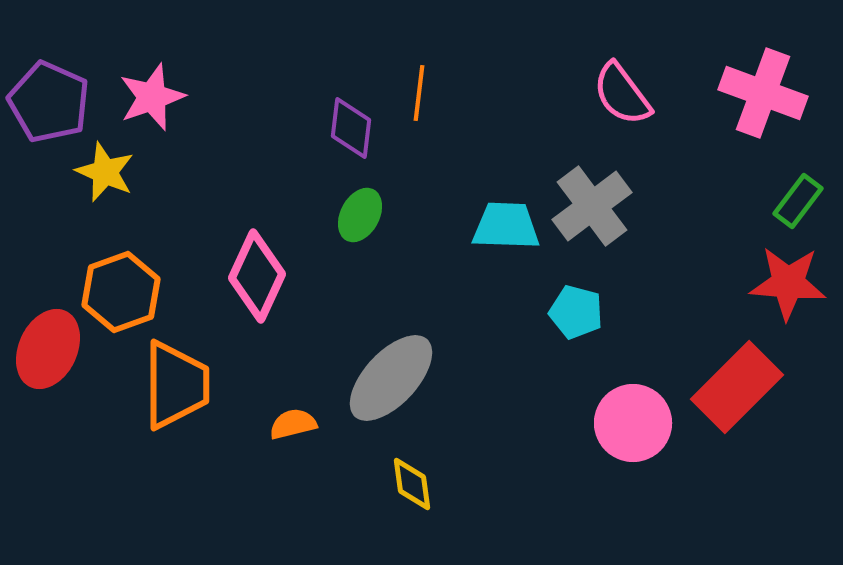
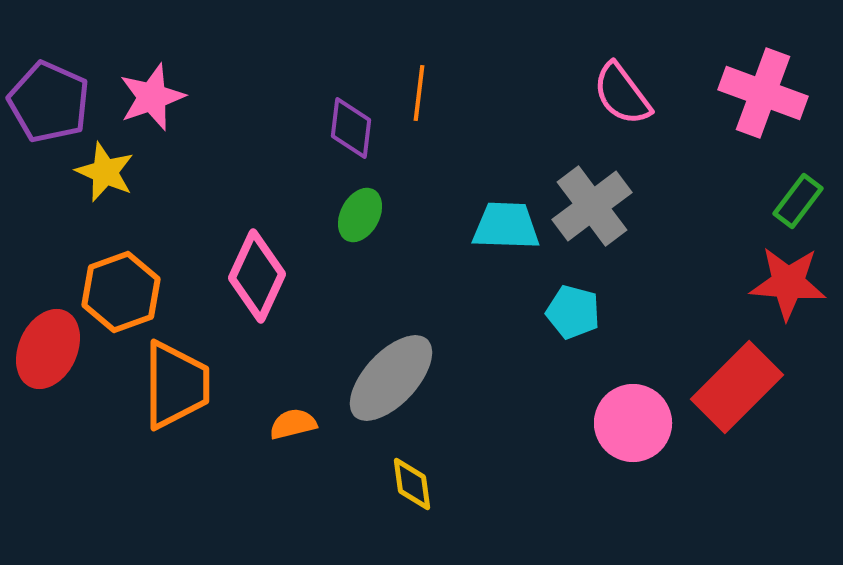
cyan pentagon: moved 3 px left
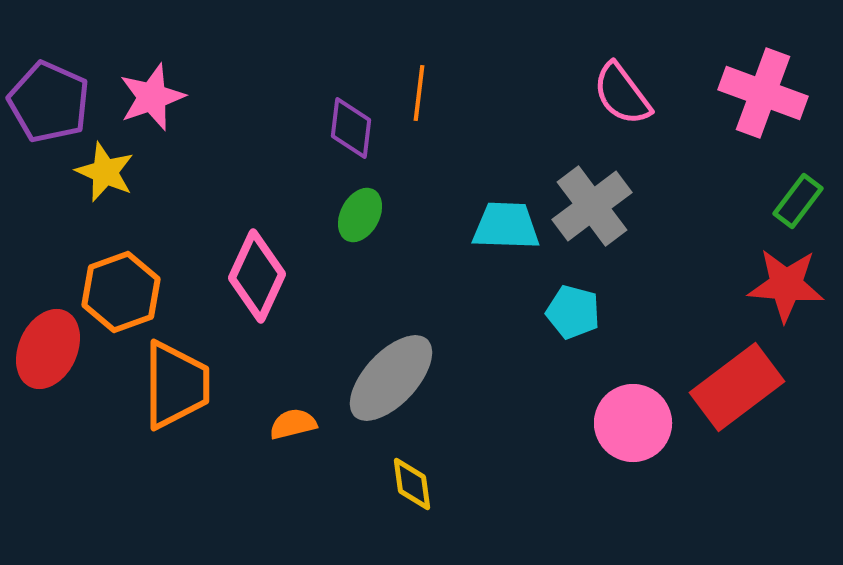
red star: moved 2 px left, 2 px down
red rectangle: rotated 8 degrees clockwise
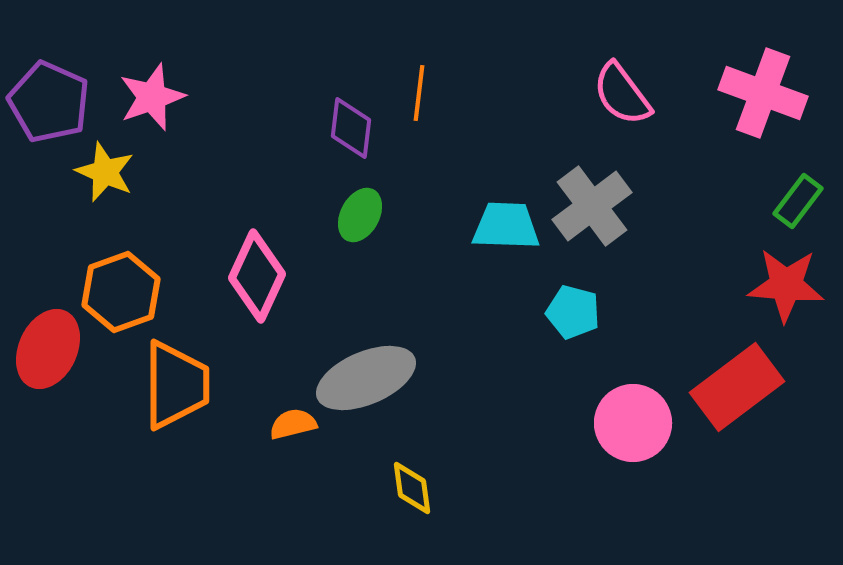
gray ellipse: moved 25 px left; rotated 24 degrees clockwise
yellow diamond: moved 4 px down
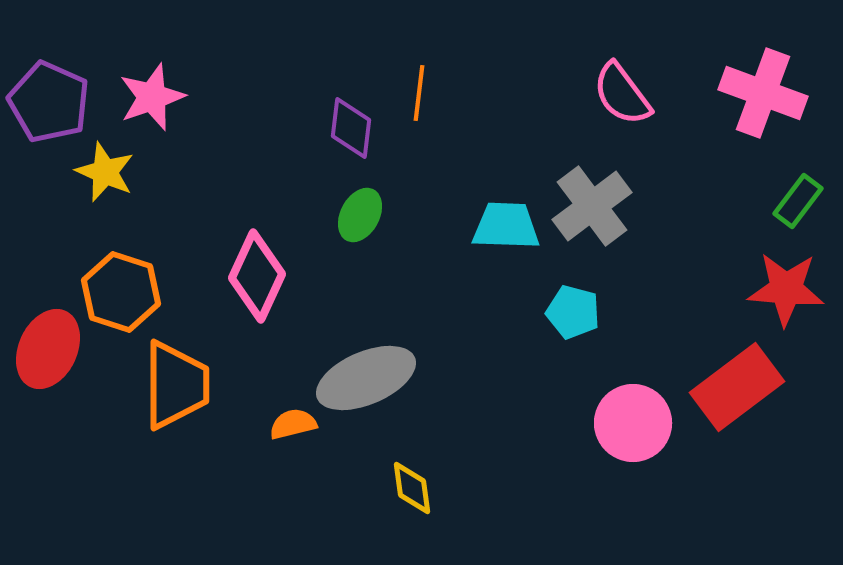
red star: moved 4 px down
orange hexagon: rotated 22 degrees counterclockwise
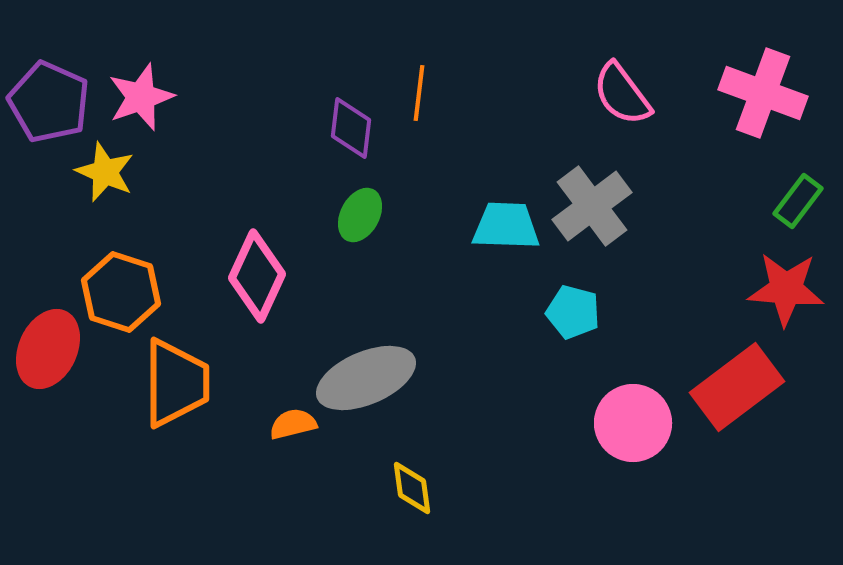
pink star: moved 11 px left
orange trapezoid: moved 2 px up
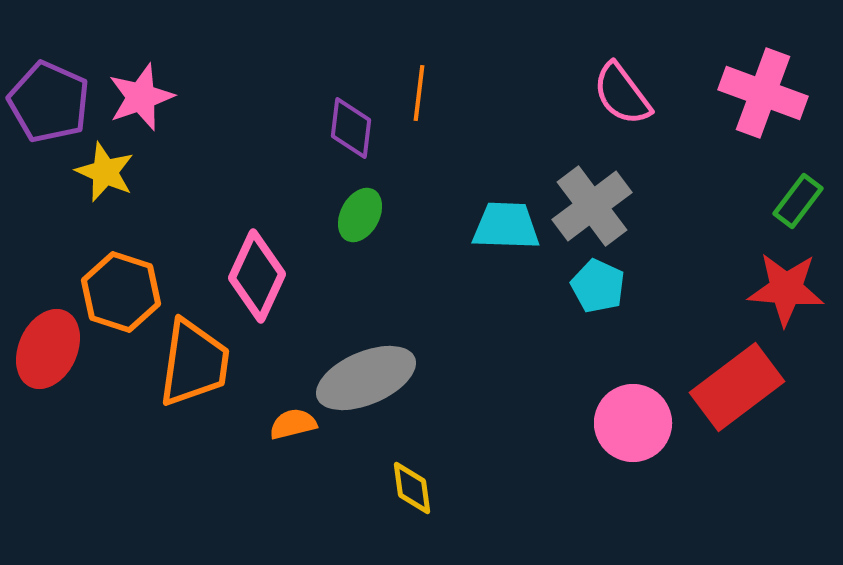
cyan pentagon: moved 25 px right, 26 px up; rotated 10 degrees clockwise
orange trapezoid: moved 18 px right, 20 px up; rotated 8 degrees clockwise
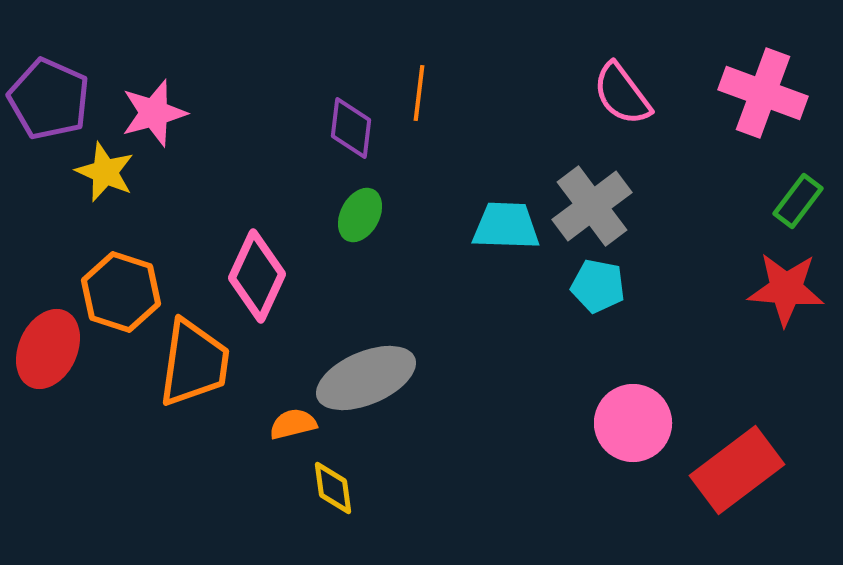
pink star: moved 13 px right, 16 px down; rotated 4 degrees clockwise
purple pentagon: moved 3 px up
cyan pentagon: rotated 14 degrees counterclockwise
red rectangle: moved 83 px down
yellow diamond: moved 79 px left
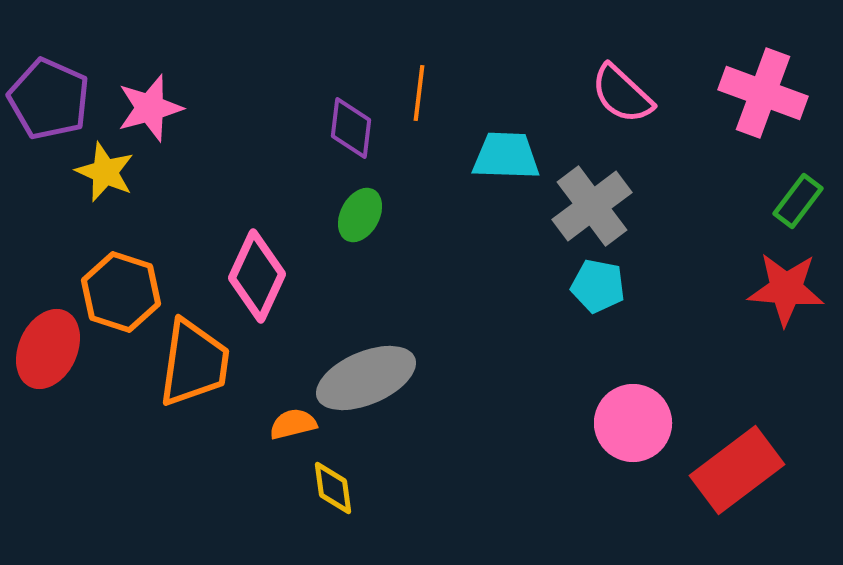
pink semicircle: rotated 10 degrees counterclockwise
pink star: moved 4 px left, 5 px up
cyan trapezoid: moved 70 px up
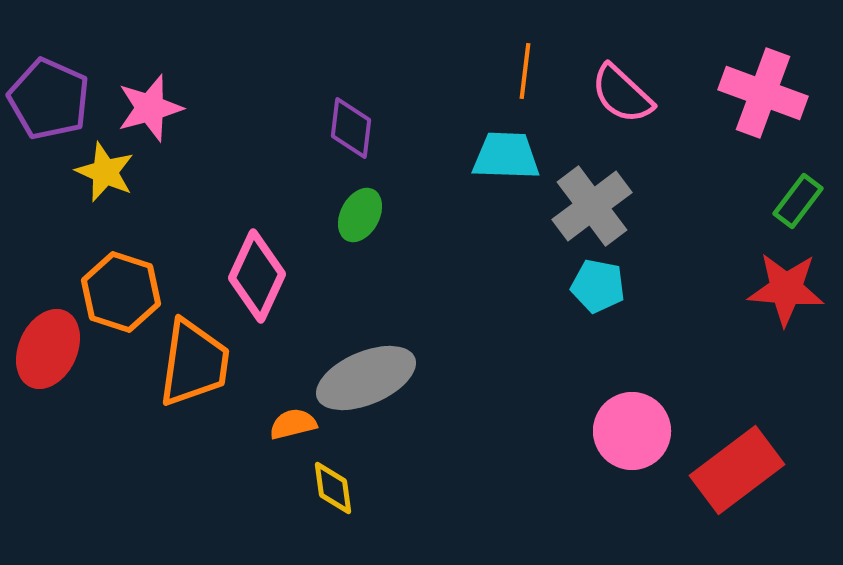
orange line: moved 106 px right, 22 px up
pink circle: moved 1 px left, 8 px down
